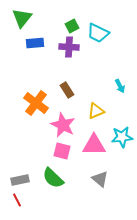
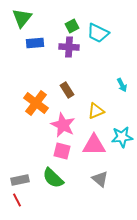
cyan arrow: moved 2 px right, 1 px up
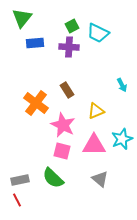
cyan star: moved 2 px down; rotated 15 degrees counterclockwise
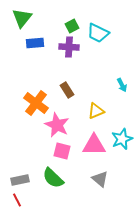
pink star: moved 6 px left
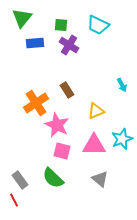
green square: moved 11 px left, 1 px up; rotated 32 degrees clockwise
cyan trapezoid: moved 8 px up
purple cross: moved 2 px up; rotated 30 degrees clockwise
orange cross: rotated 20 degrees clockwise
gray rectangle: rotated 66 degrees clockwise
red line: moved 3 px left
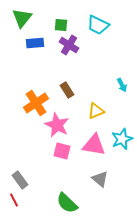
pink triangle: rotated 10 degrees clockwise
green semicircle: moved 14 px right, 25 px down
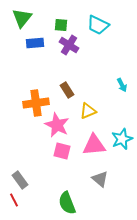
orange cross: rotated 25 degrees clockwise
yellow triangle: moved 8 px left
pink triangle: rotated 15 degrees counterclockwise
green semicircle: rotated 25 degrees clockwise
